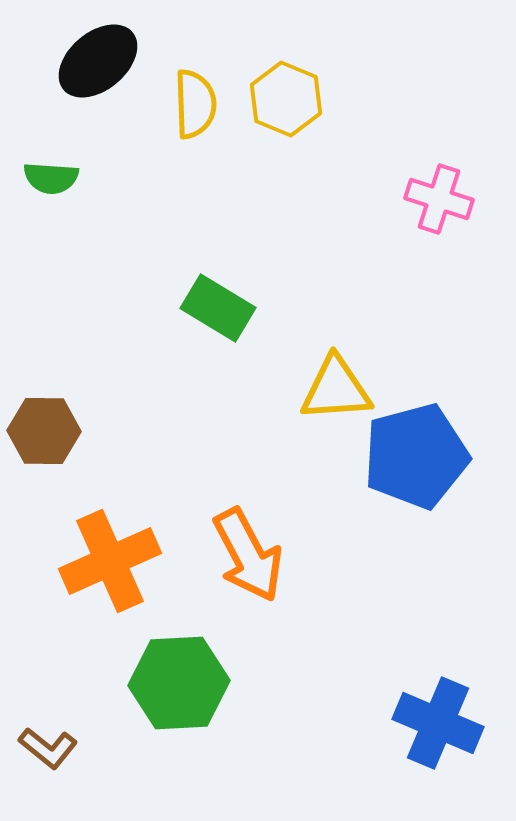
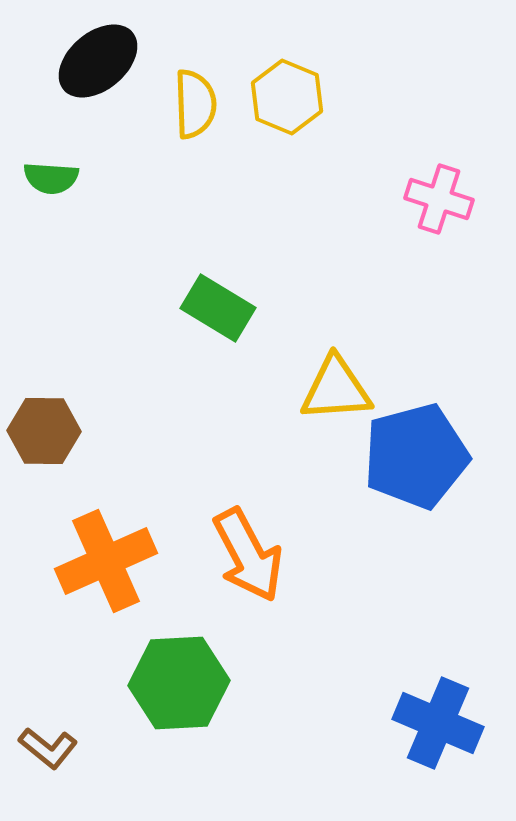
yellow hexagon: moved 1 px right, 2 px up
orange cross: moved 4 px left
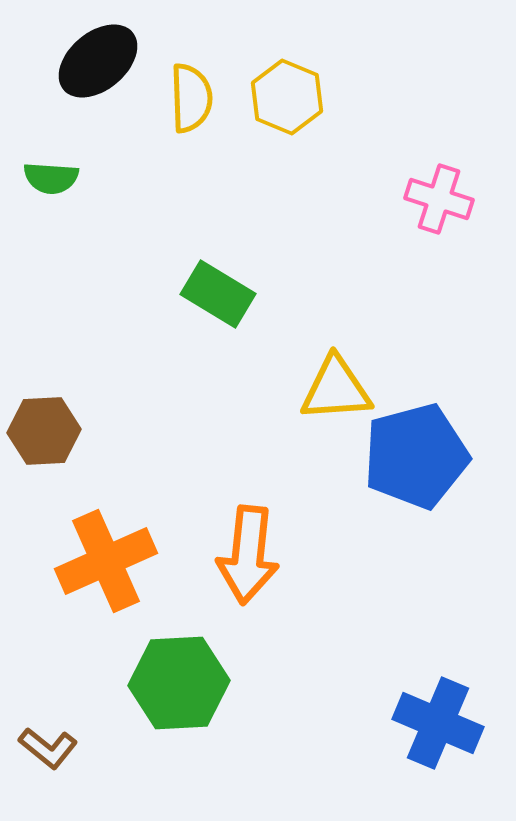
yellow semicircle: moved 4 px left, 6 px up
green rectangle: moved 14 px up
brown hexagon: rotated 4 degrees counterclockwise
orange arrow: rotated 34 degrees clockwise
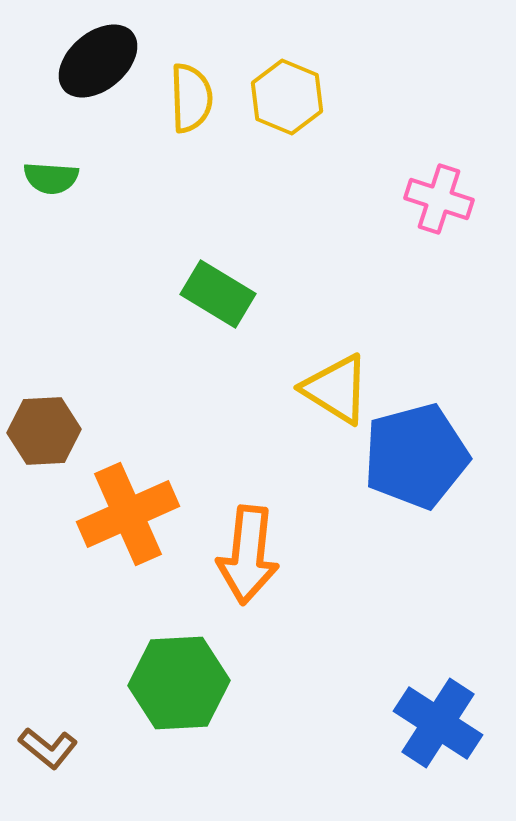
yellow triangle: rotated 36 degrees clockwise
orange cross: moved 22 px right, 47 px up
blue cross: rotated 10 degrees clockwise
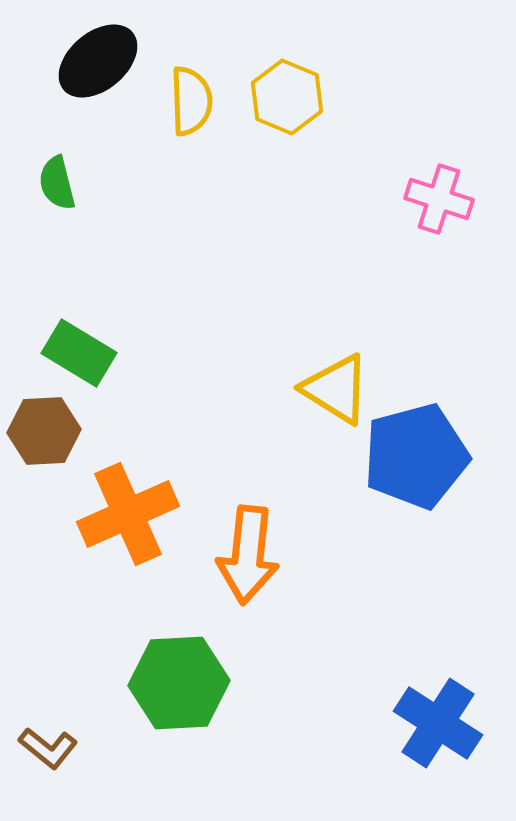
yellow semicircle: moved 3 px down
green semicircle: moved 6 px right, 5 px down; rotated 72 degrees clockwise
green rectangle: moved 139 px left, 59 px down
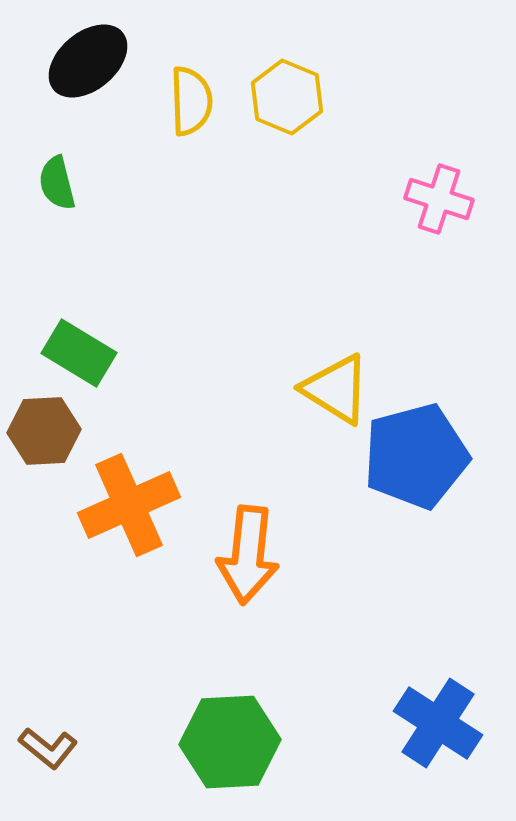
black ellipse: moved 10 px left
orange cross: moved 1 px right, 9 px up
green hexagon: moved 51 px right, 59 px down
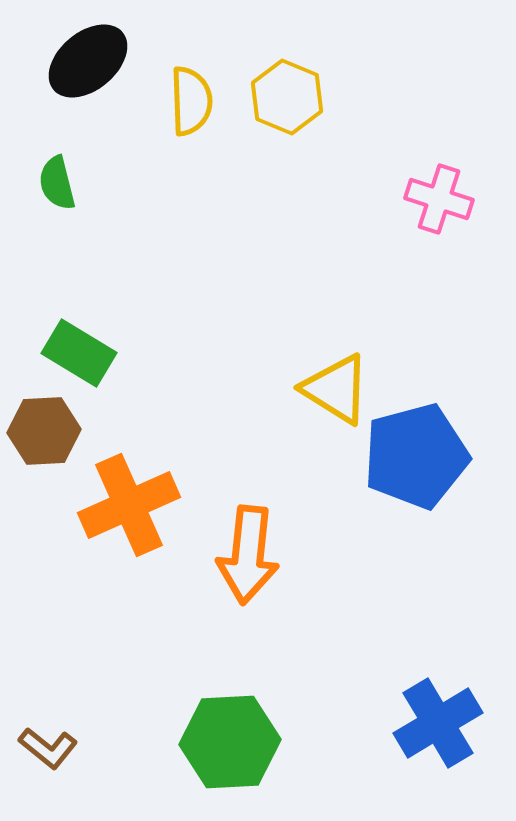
blue cross: rotated 26 degrees clockwise
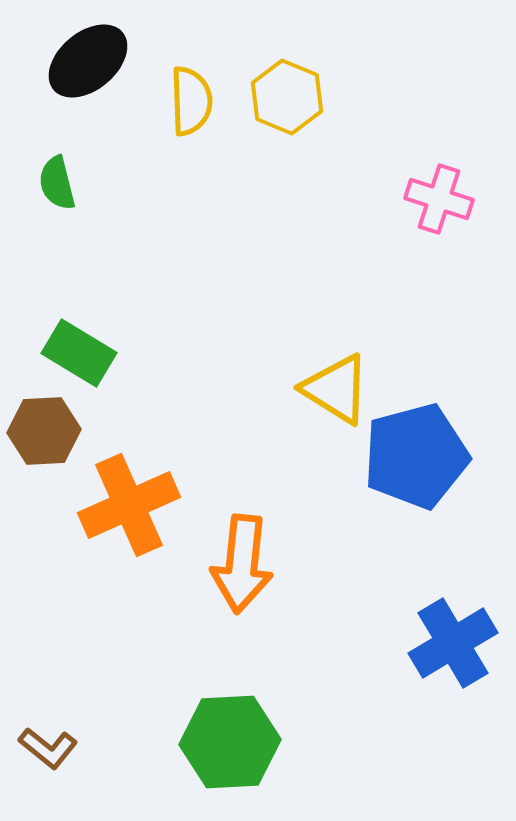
orange arrow: moved 6 px left, 9 px down
blue cross: moved 15 px right, 80 px up
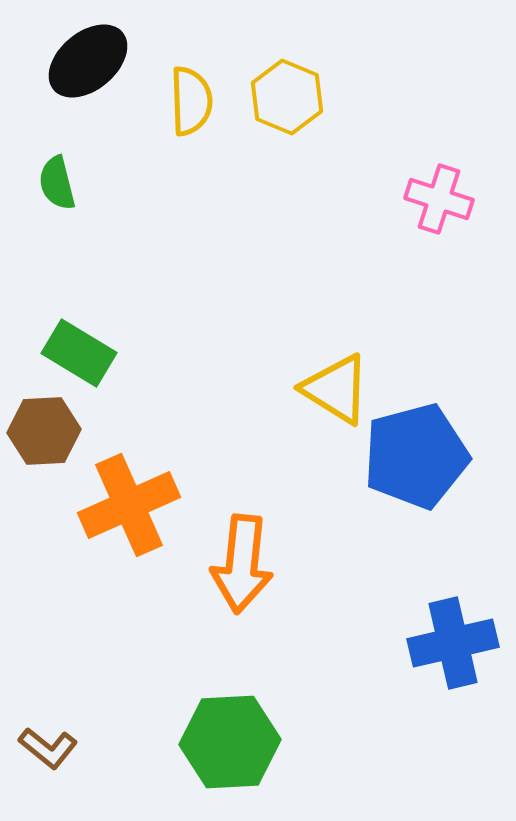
blue cross: rotated 18 degrees clockwise
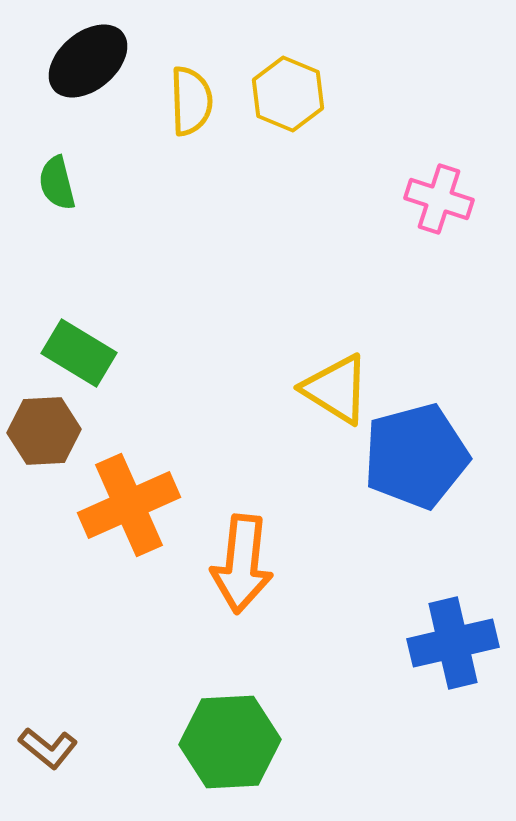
yellow hexagon: moved 1 px right, 3 px up
